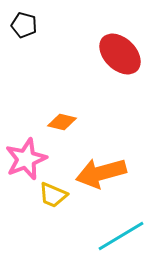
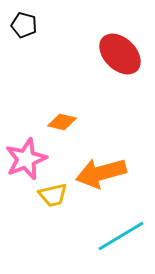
yellow trapezoid: rotated 36 degrees counterclockwise
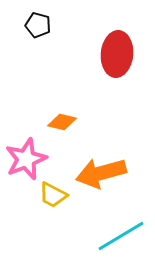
black pentagon: moved 14 px right
red ellipse: moved 3 px left; rotated 51 degrees clockwise
yellow trapezoid: rotated 40 degrees clockwise
